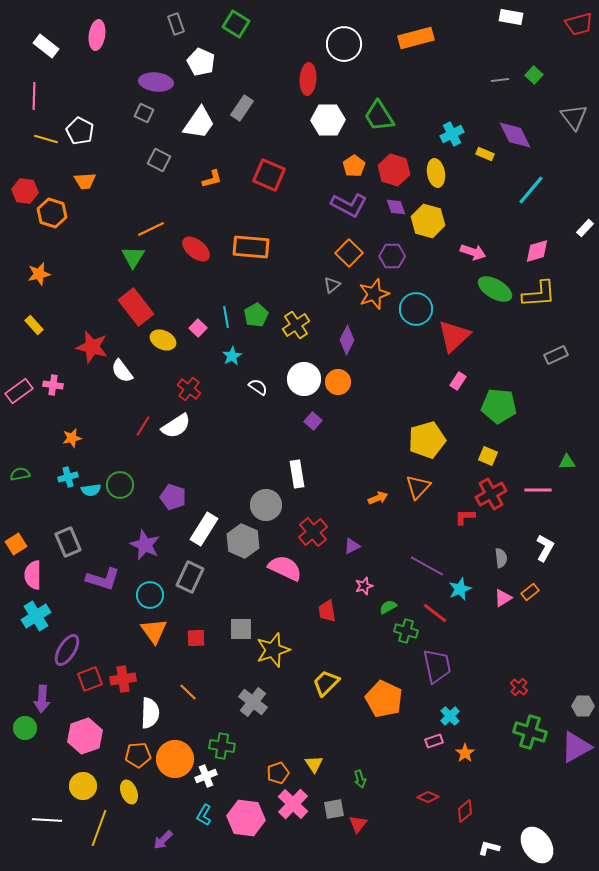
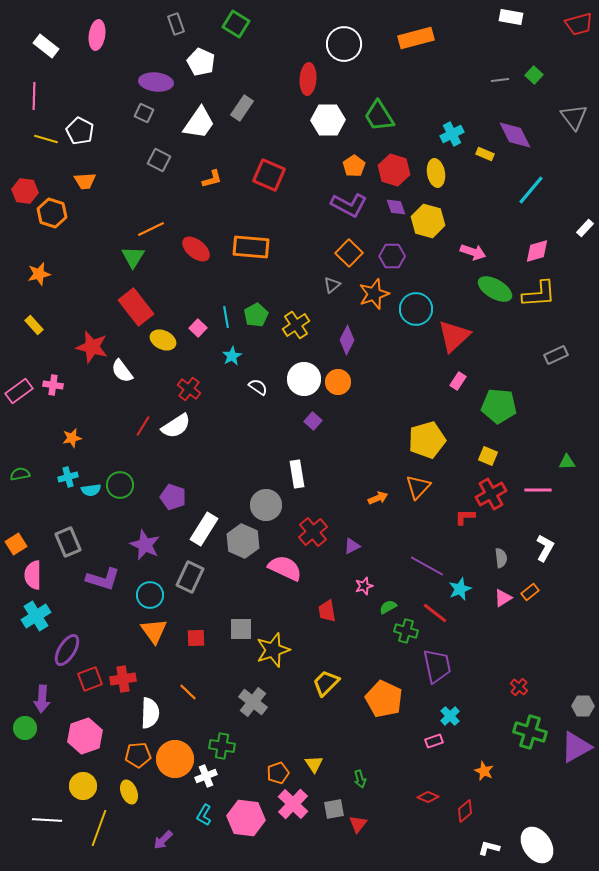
orange star at (465, 753): moved 19 px right, 18 px down; rotated 12 degrees counterclockwise
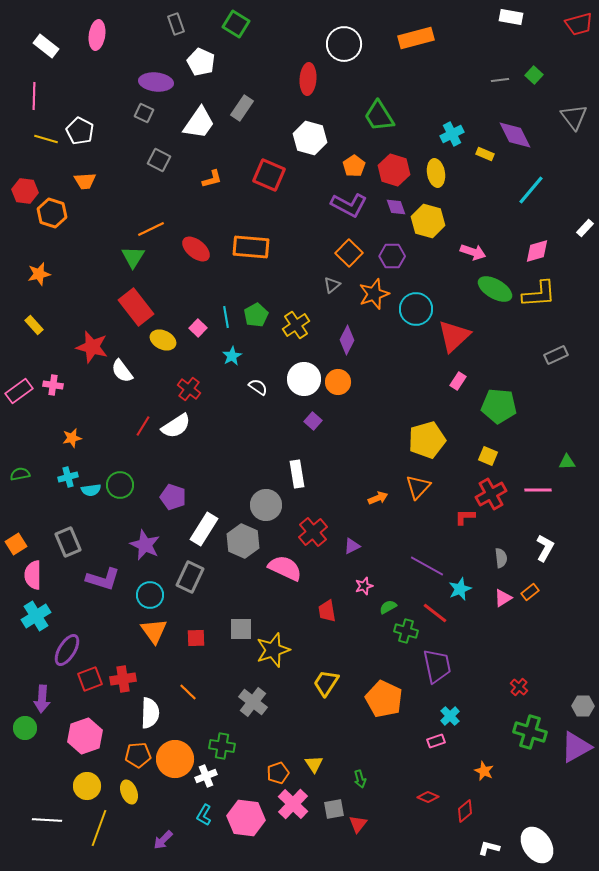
white hexagon at (328, 120): moved 18 px left, 18 px down; rotated 16 degrees clockwise
yellow trapezoid at (326, 683): rotated 12 degrees counterclockwise
pink rectangle at (434, 741): moved 2 px right
yellow circle at (83, 786): moved 4 px right
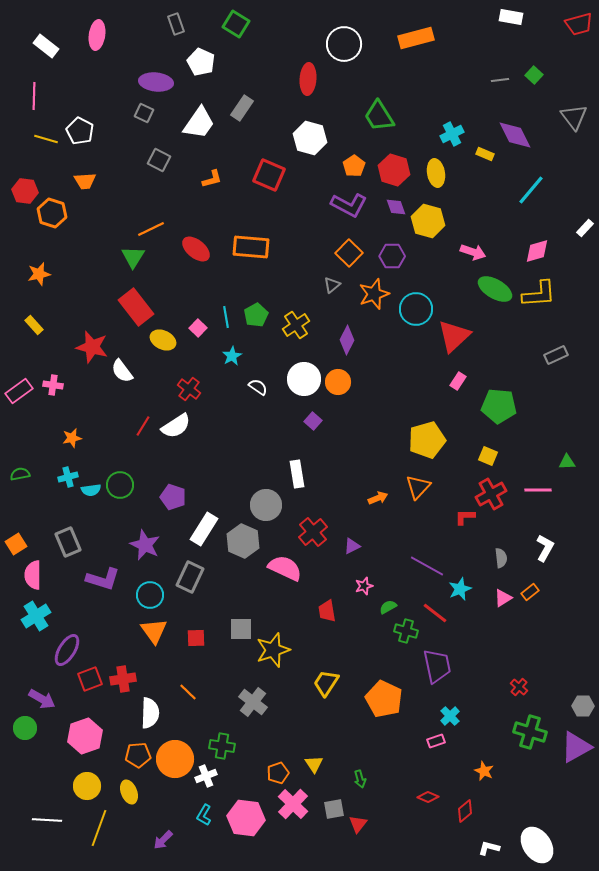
purple arrow at (42, 699): rotated 64 degrees counterclockwise
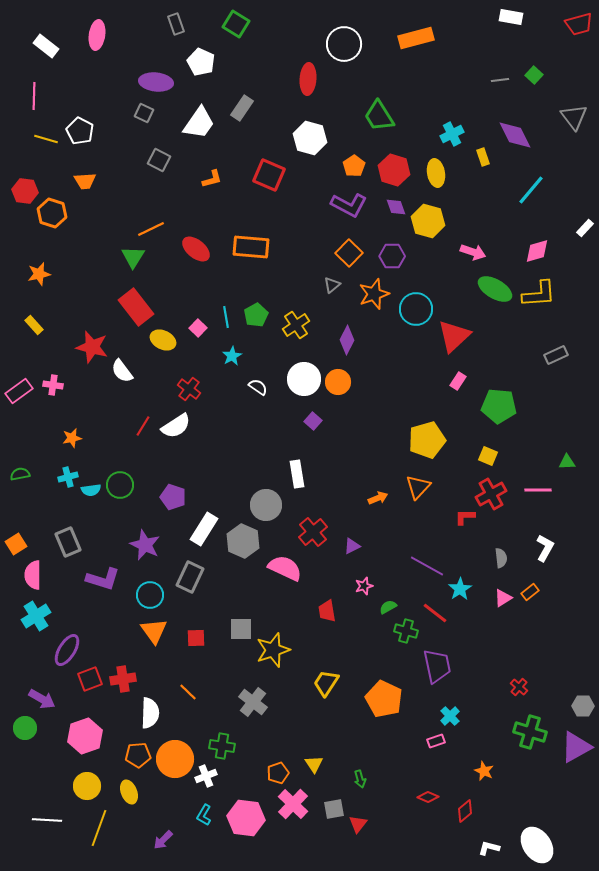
yellow rectangle at (485, 154): moved 2 px left, 3 px down; rotated 48 degrees clockwise
cyan star at (460, 589): rotated 10 degrees counterclockwise
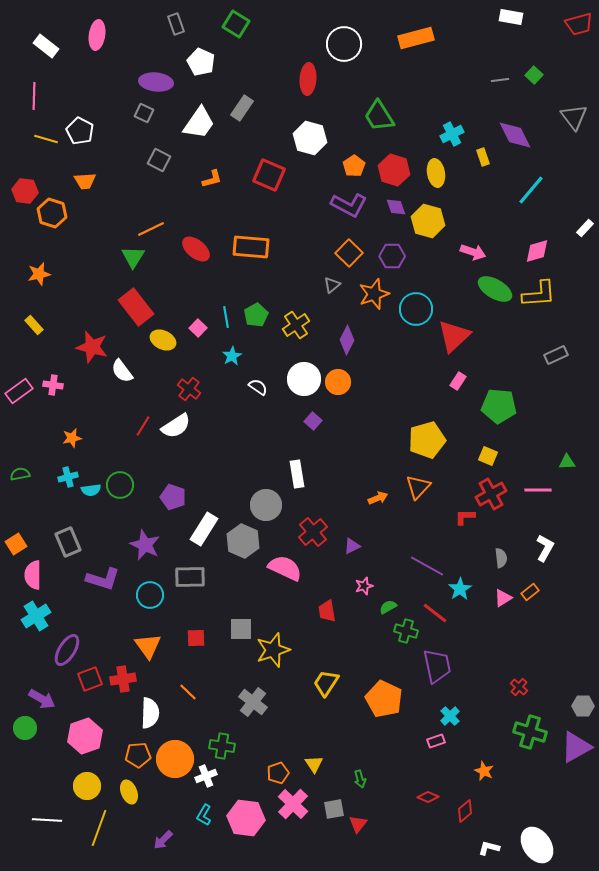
gray rectangle at (190, 577): rotated 64 degrees clockwise
orange triangle at (154, 631): moved 6 px left, 15 px down
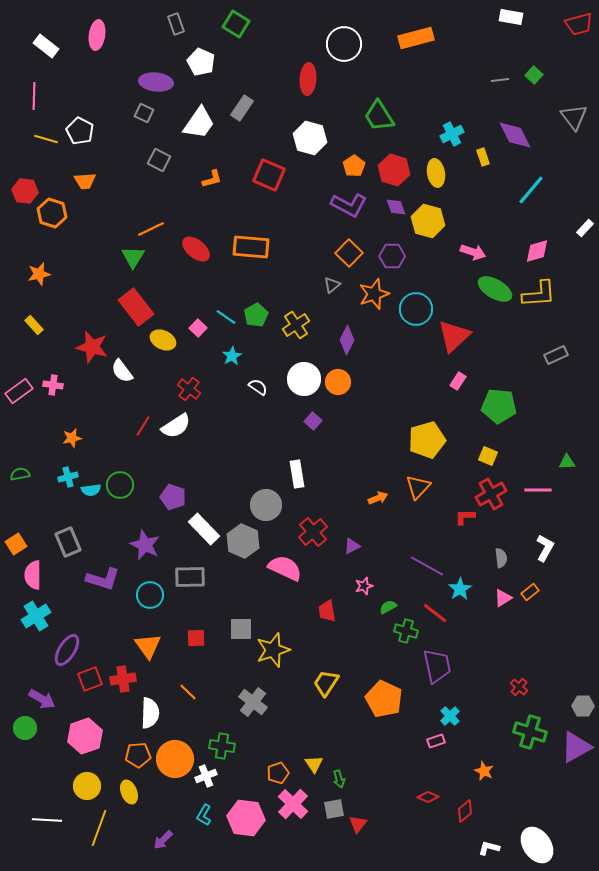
cyan line at (226, 317): rotated 45 degrees counterclockwise
white rectangle at (204, 529): rotated 76 degrees counterclockwise
green arrow at (360, 779): moved 21 px left
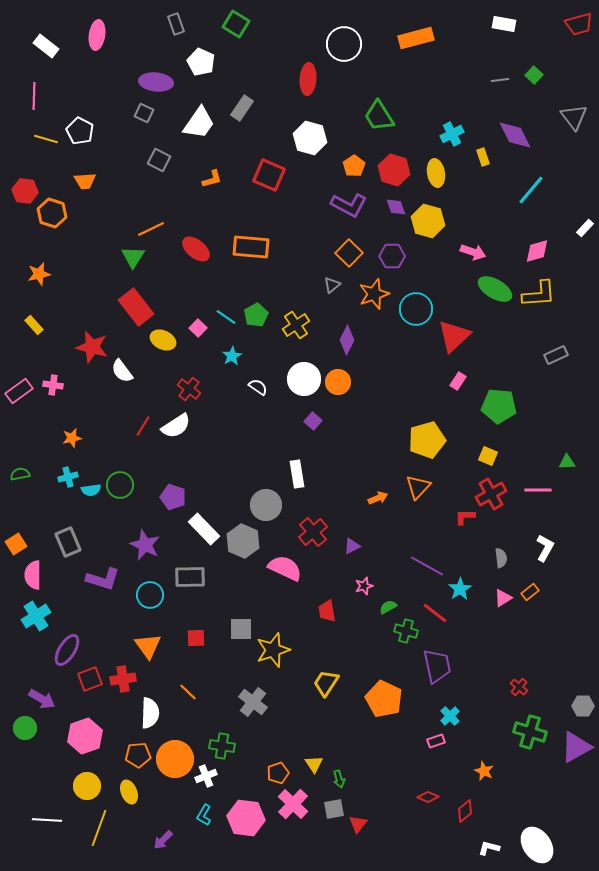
white rectangle at (511, 17): moved 7 px left, 7 px down
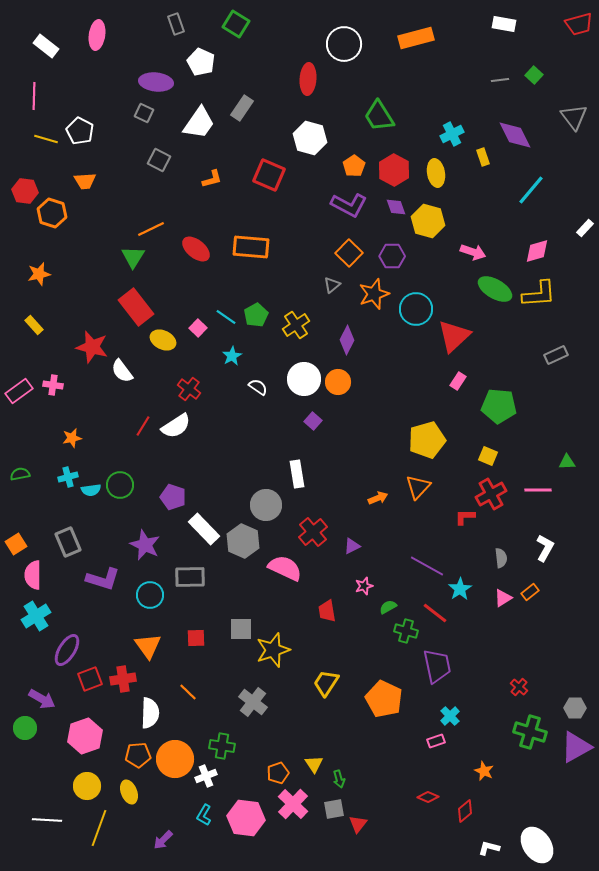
red hexagon at (394, 170): rotated 12 degrees clockwise
gray hexagon at (583, 706): moved 8 px left, 2 px down
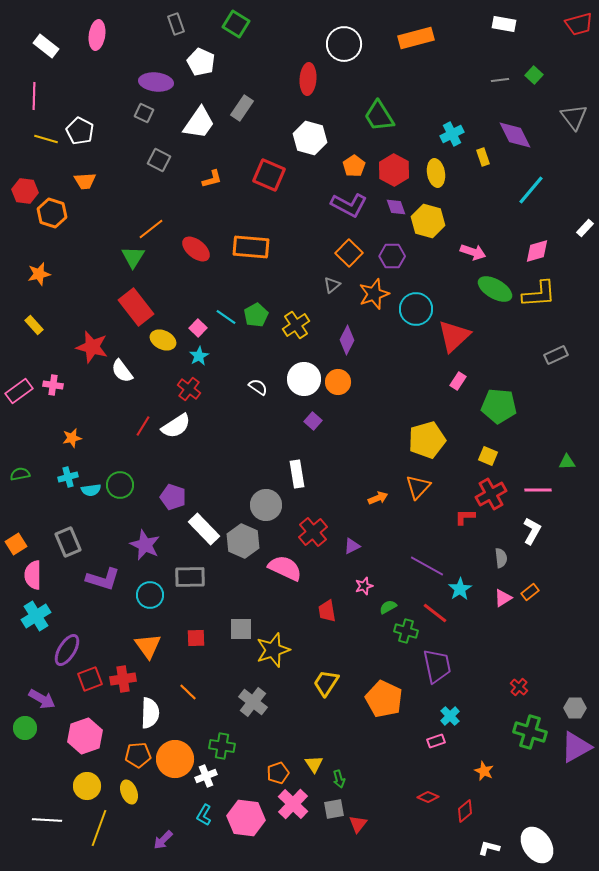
orange line at (151, 229): rotated 12 degrees counterclockwise
cyan star at (232, 356): moved 33 px left
white L-shape at (545, 548): moved 13 px left, 17 px up
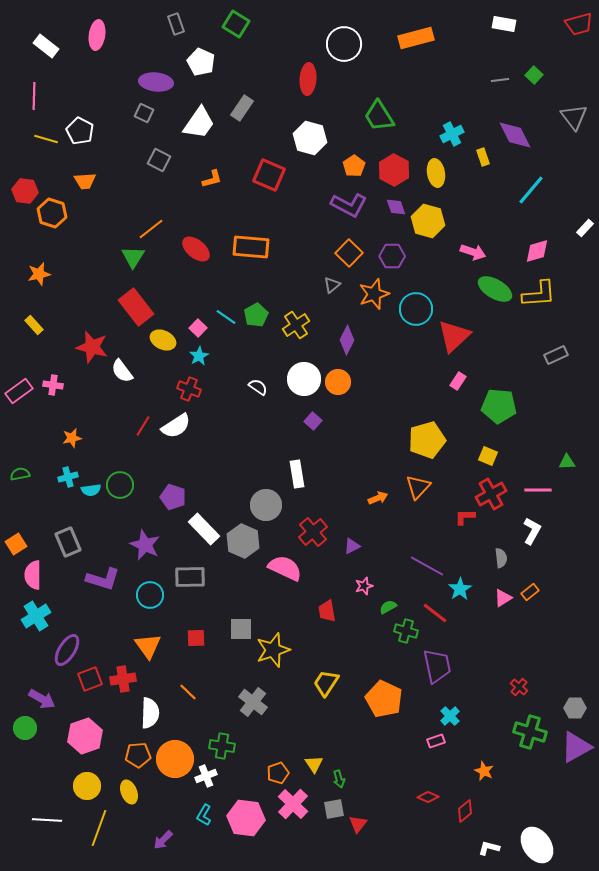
red cross at (189, 389): rotated 15 degrees counterclockwise
